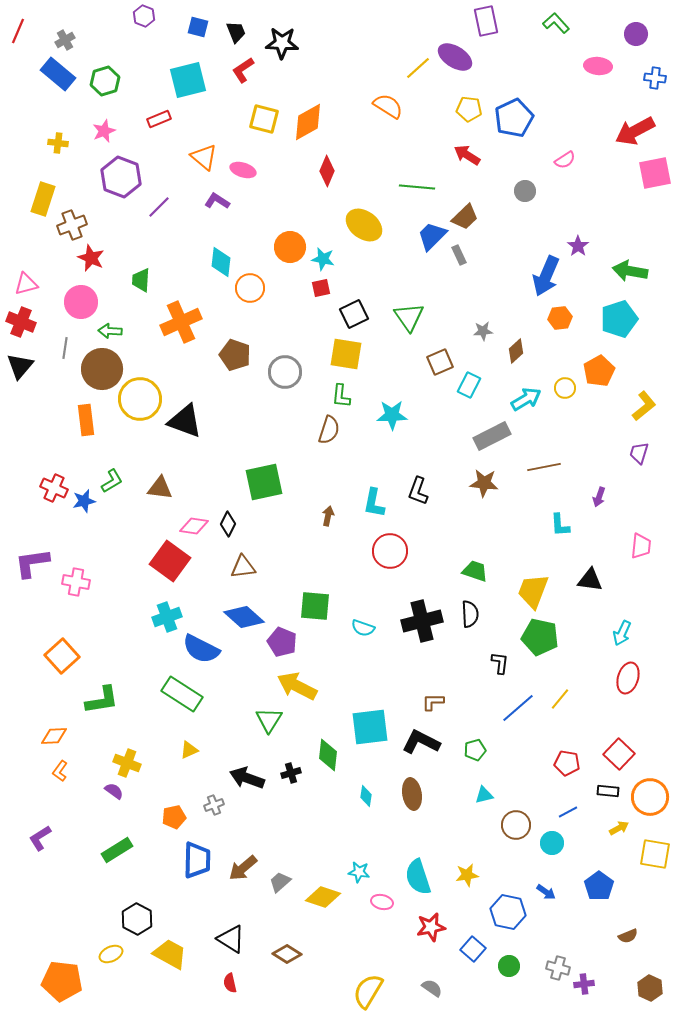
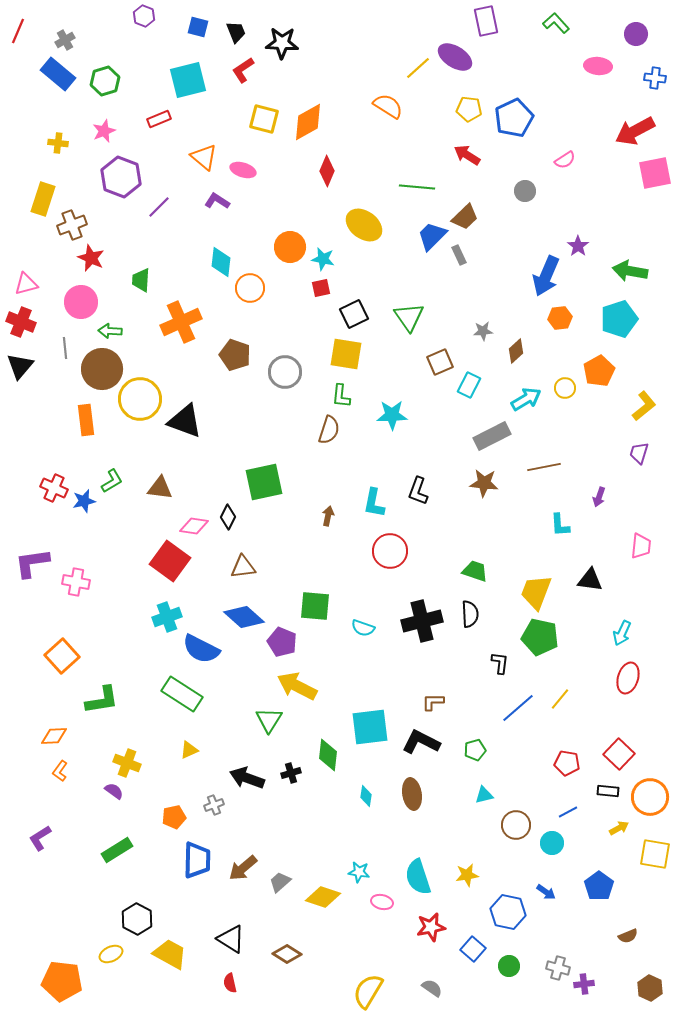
gray line at (65, 348): rotated 15 degrees counterclockwise
black diamond at (228, 524): moved 7 px up
yellow trapezoid at (533, 591): moved 3 px right, 1 px down
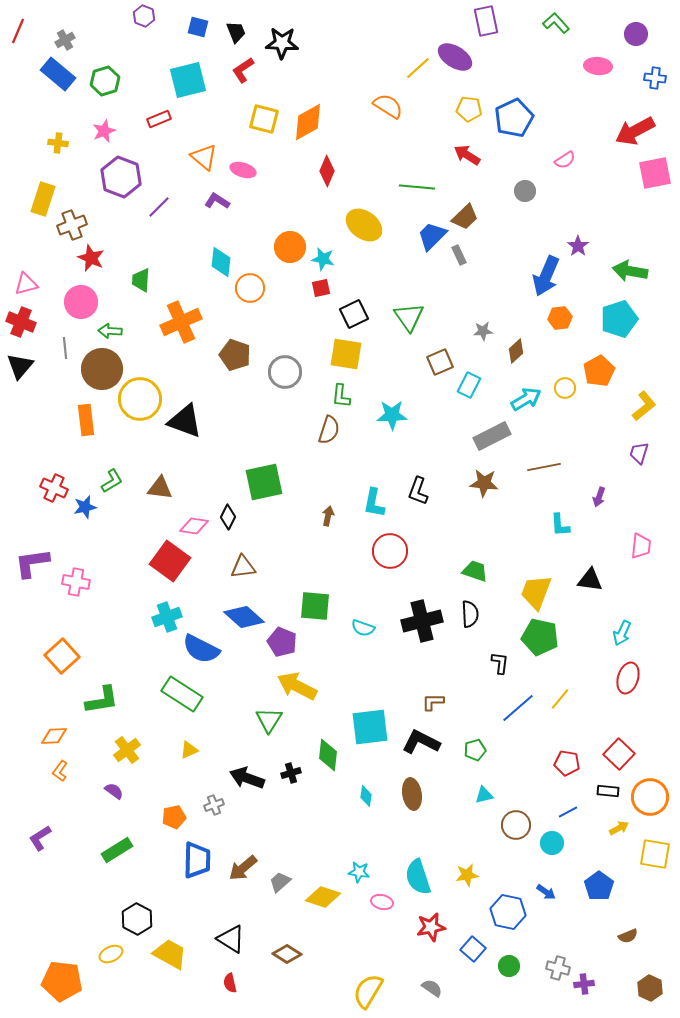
blue star at (84, 501): moved 1 px right, 6 px down
yellow cross at (127, 763): moved 13 px up; rotated 32 degrees clockwise
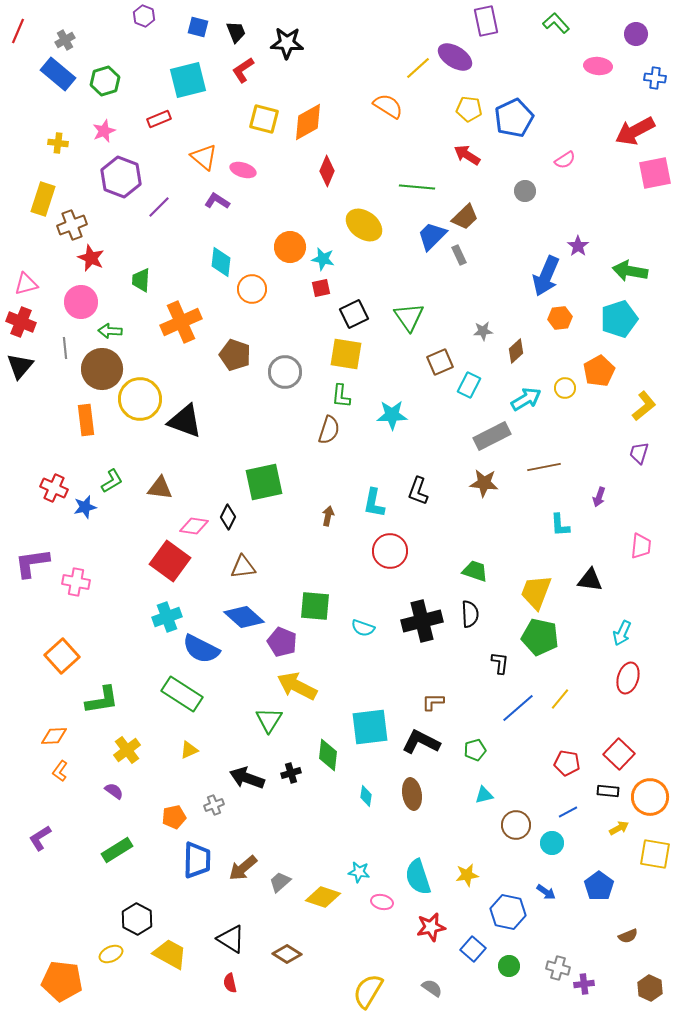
black star at (282, 43): moved 5 px right
orange circle at (250, 288): moved 2 px right, 1 px down
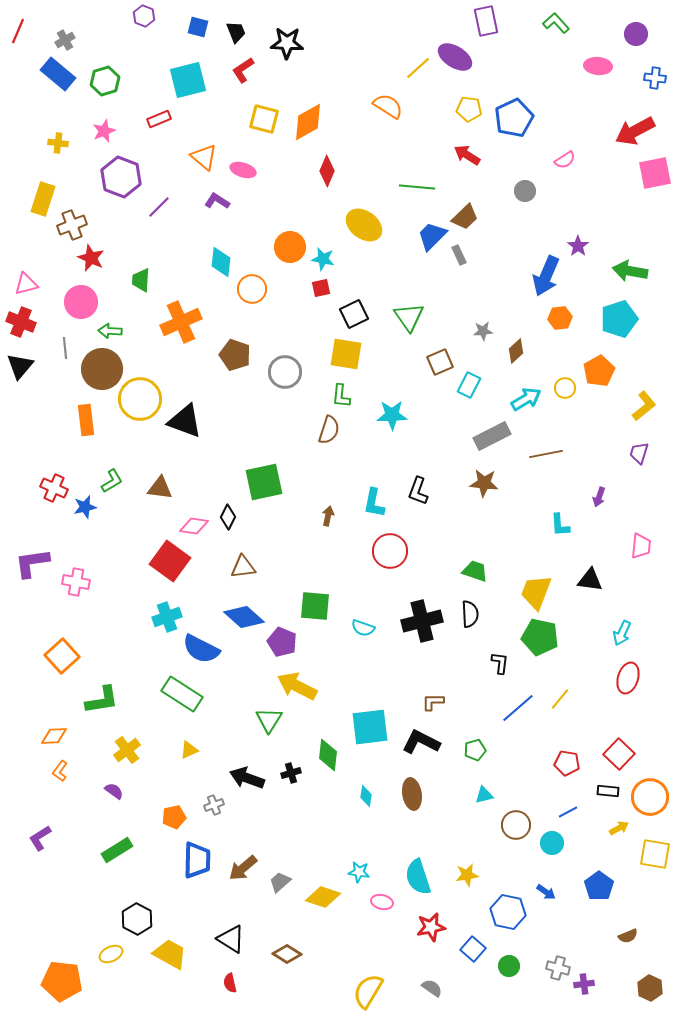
brown line at (544, 467): moved 2 px right, 13 px up
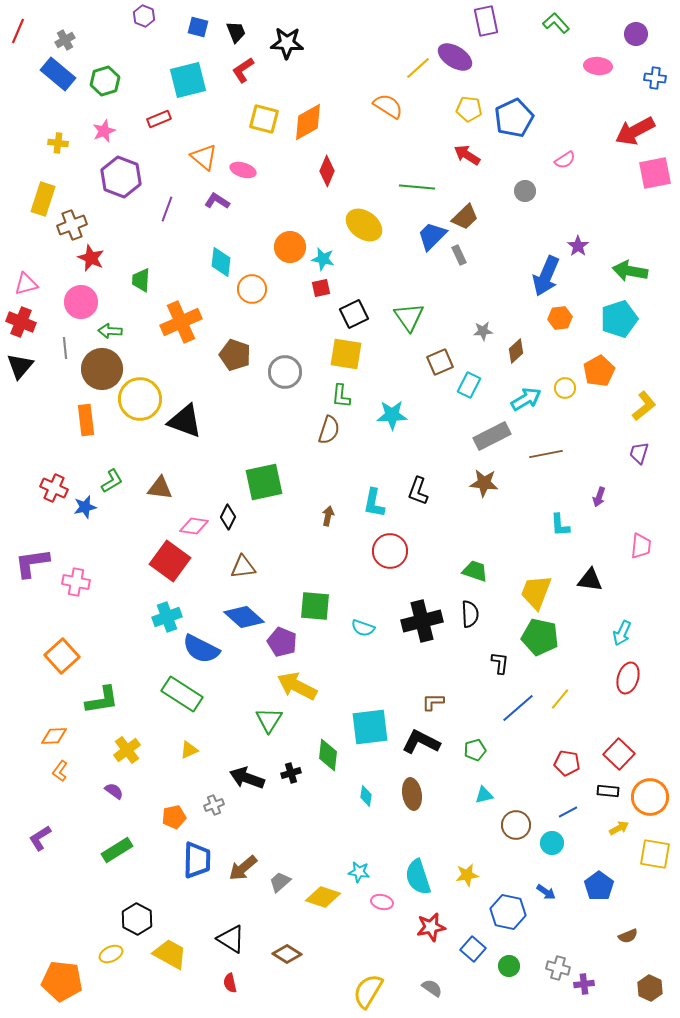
purple line at (159, 207): moved 8 px right, 2 px down; rotated 25 degrees counterclockwise
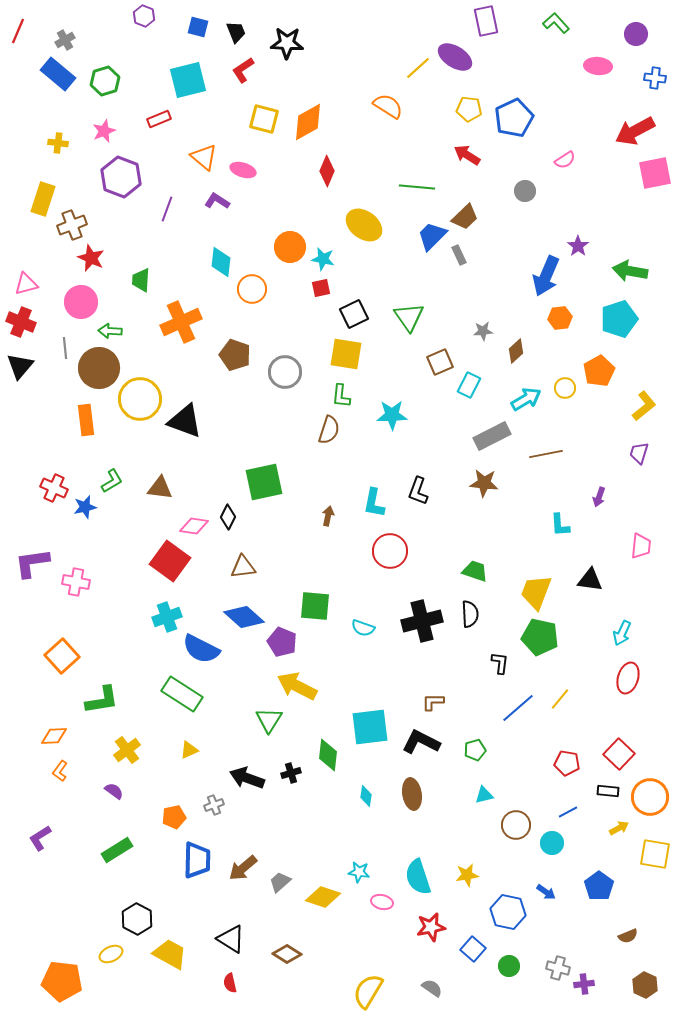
brown circle at (102, 369): moved 3 px left, 1 px up
brown hexagon at (650, 988): moved 5 px left, 3 px up
